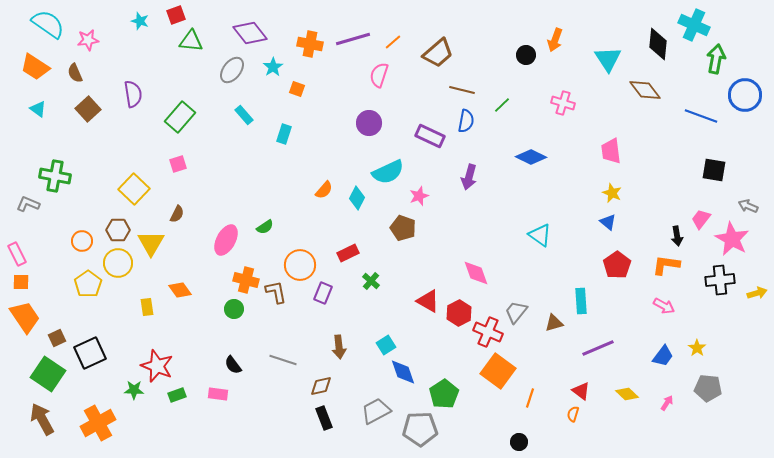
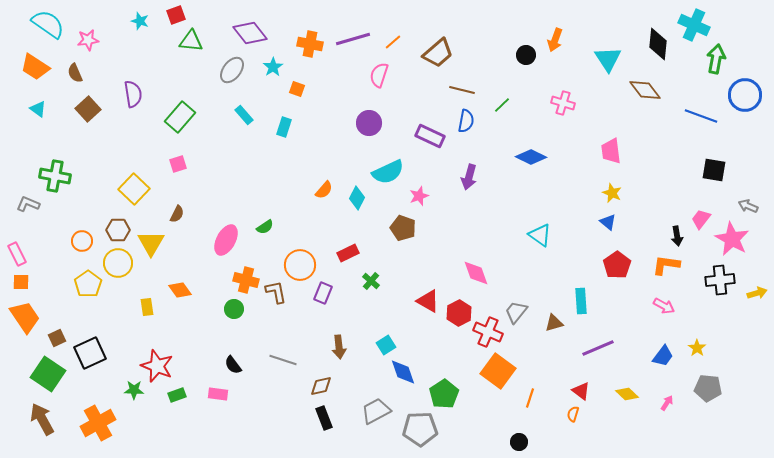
cyan rectangle at (284, 134): moved 7 px up
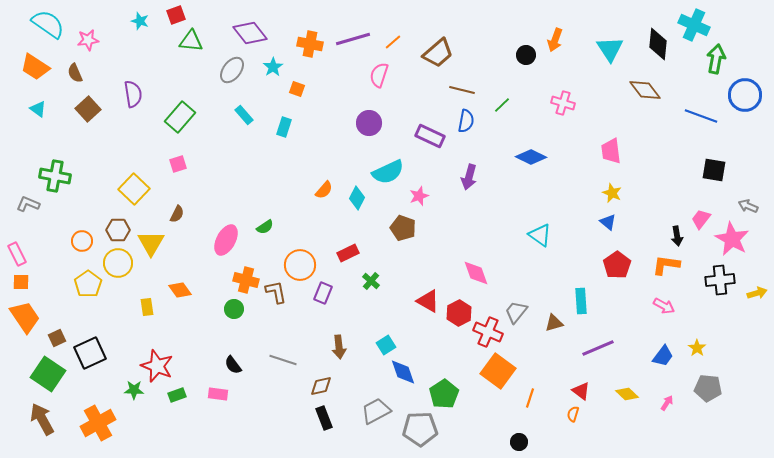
cyan triangle at (608, 59): moved 2 px right, 10 px up
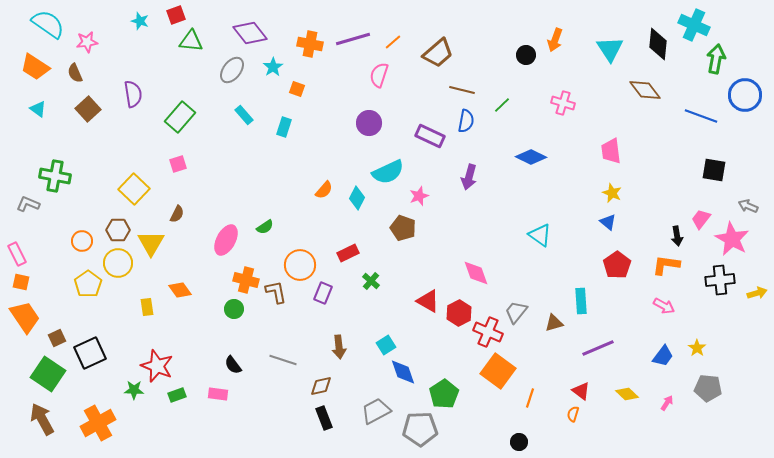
pink star at (88, 40): moved 1 px left, 2 px down
orange square at (21, 282): rotated 12 degrees clockwise
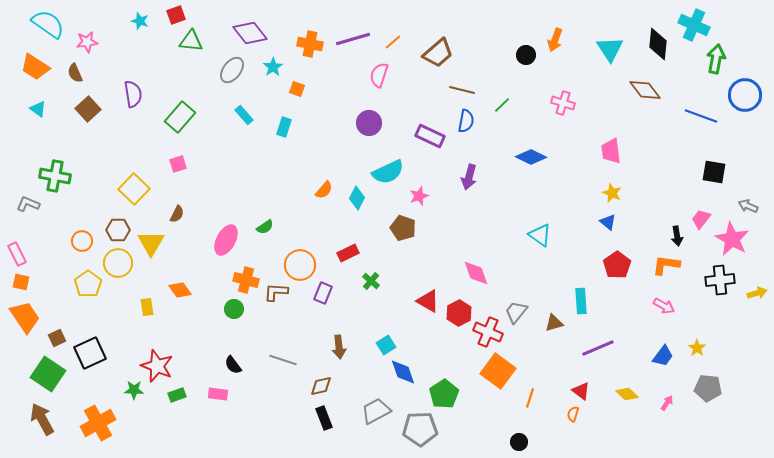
black square at (714, 170): moved 2 px down
brown L-shape at (276, 292): rotated 75 degrees counterclockwise
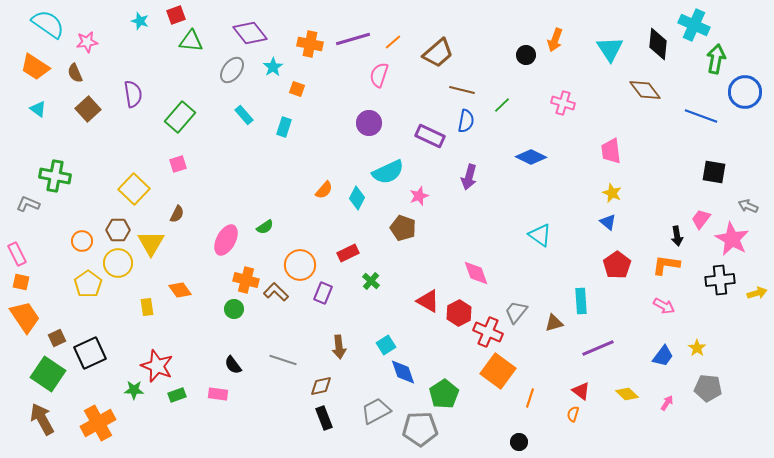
blue circle at (745, 95): moved 3 px up
brown L-shape at (276, 292): rotated 40 degrees clockwise
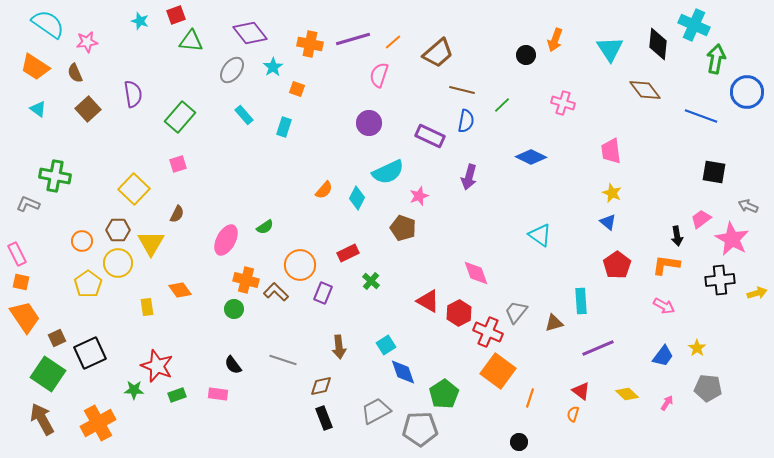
blue circle at (745, 92): moved 2 px right
pink trapezoid at (701, 219): rotated 15 degrees clockwise
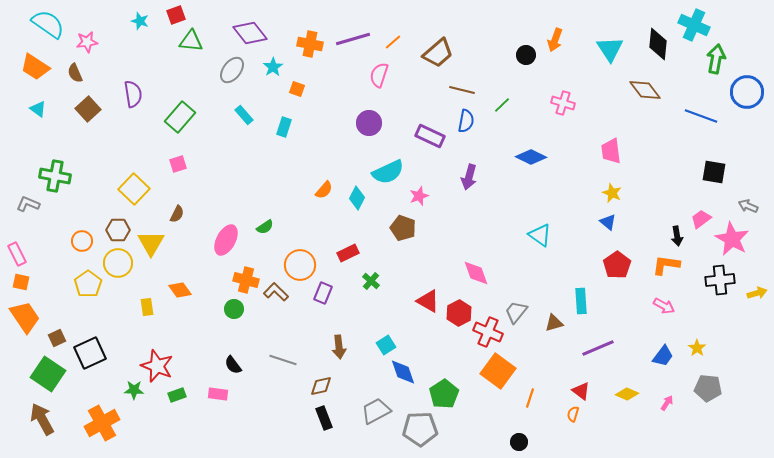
yellow diamond at (627, 394): rotated 20 degrees counterclockwise
orange cross at (98, 423): moved 4 px right
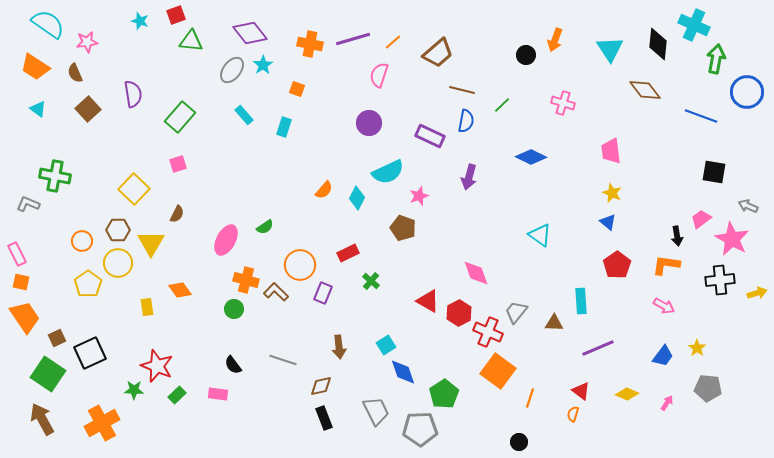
cyan star at (273, 67): moved 10 px left, 2 px up
brown triangle at (554, 323): rotated 18 degrees clockwise
green rectangle at (177, 395): rotated 24 degrees counterclockwise
gray trapezoid at (376, 411): rotated 92 degrees clockwise
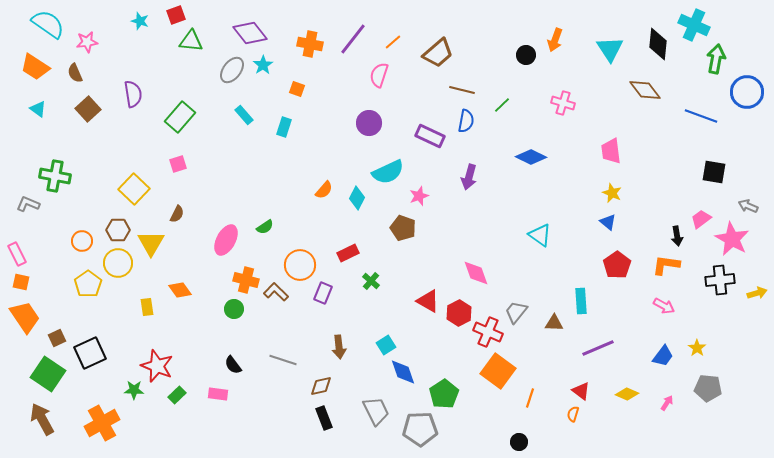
purple line at (353, 39): rotated 36 degrees counterclockwise
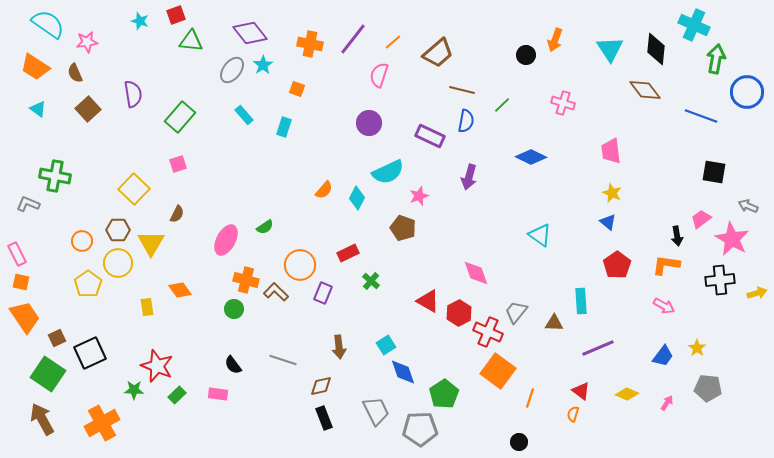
black diamond at (658, 44): moved 2 px left, 5 px down
